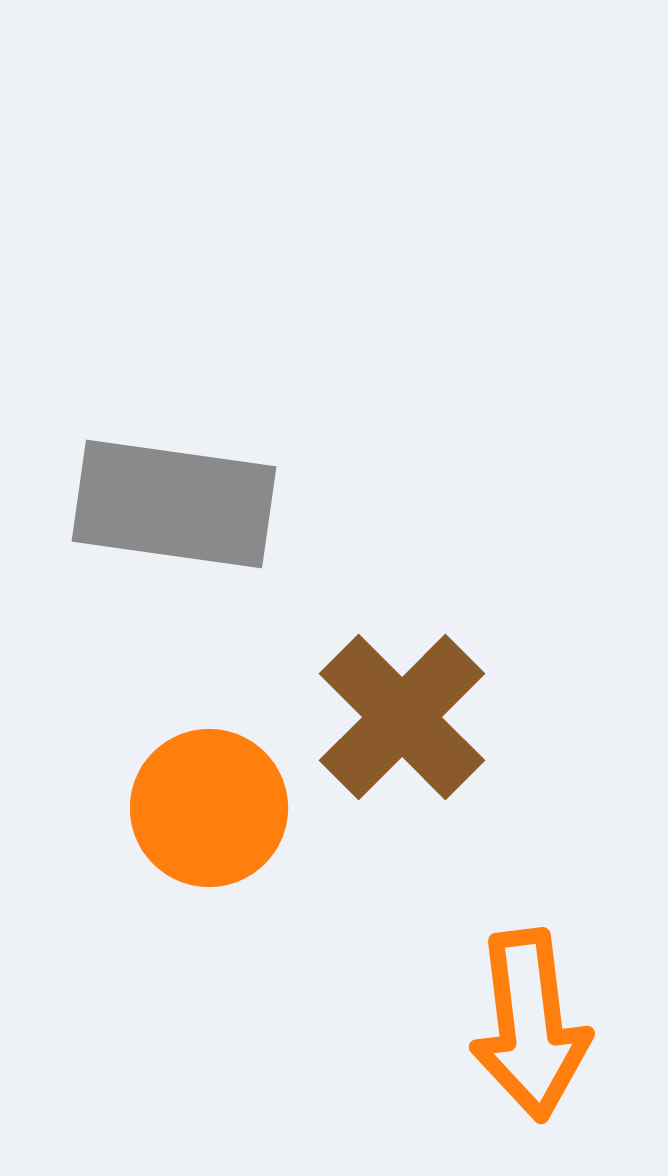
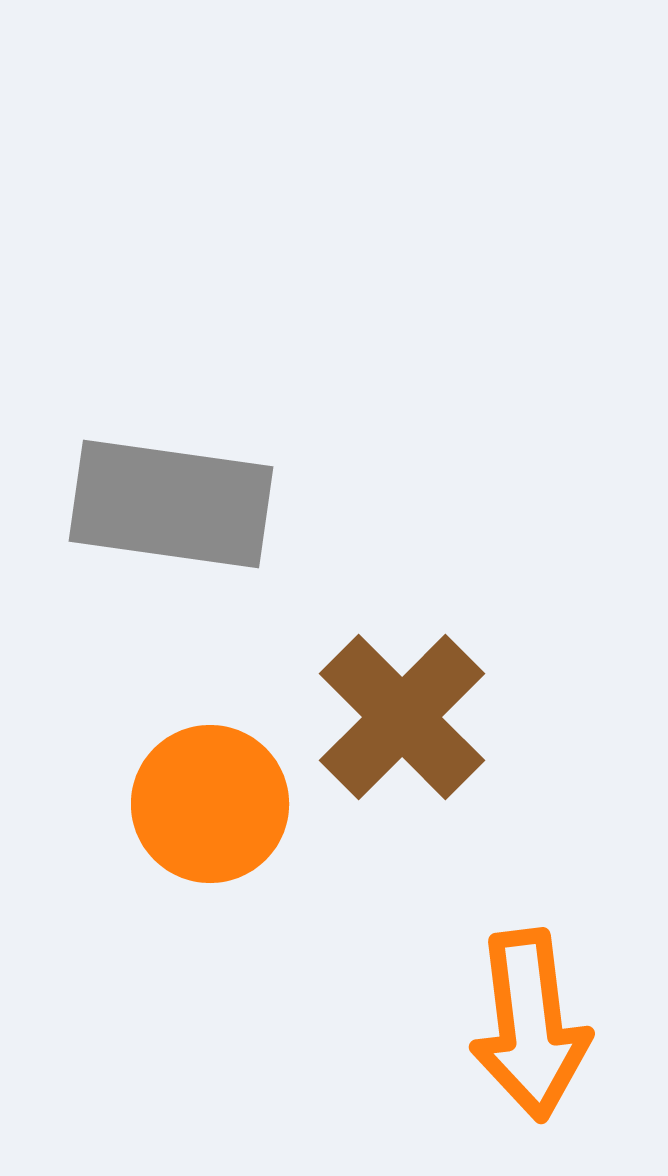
gray rectangle: moved 3 px left
orange circle: moved 1 px right, 4 px up
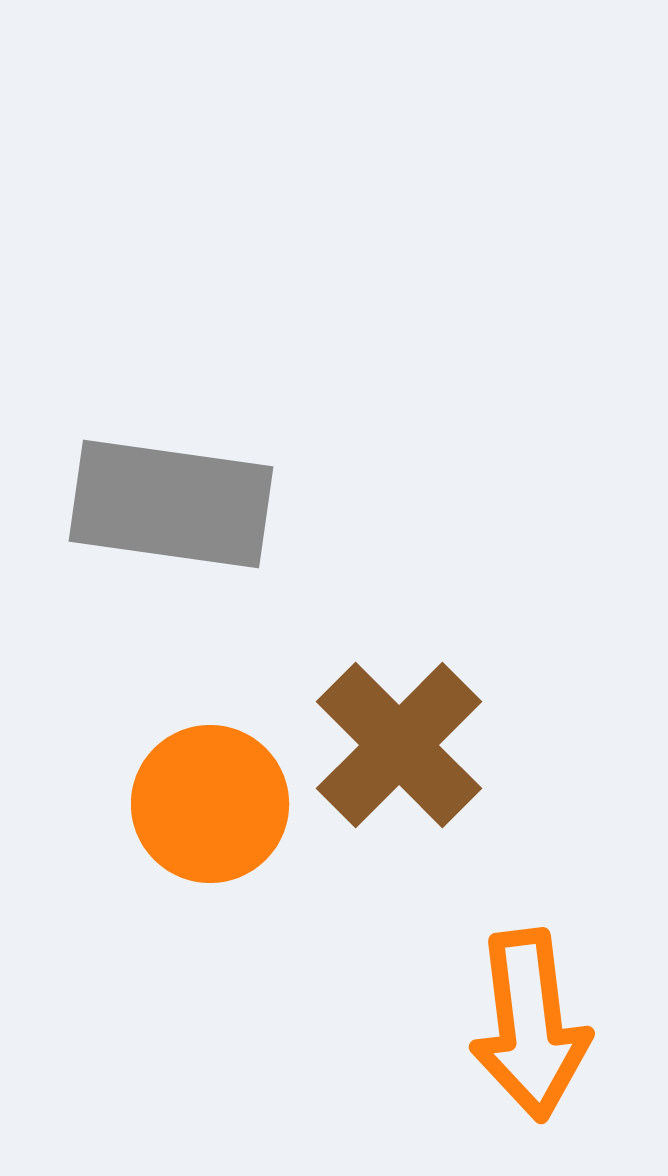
brown cross: moved 3 px left, 28 px down
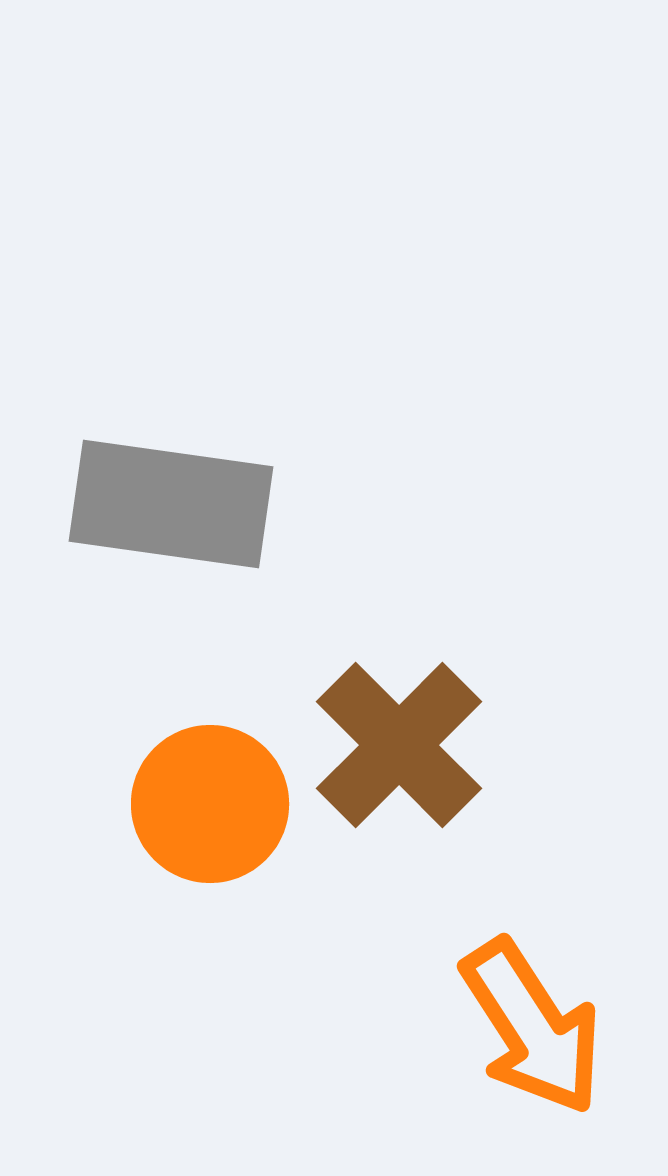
orange arrow: moved 2 px right, 2 px down; rotated 26 degrees counterclockwise
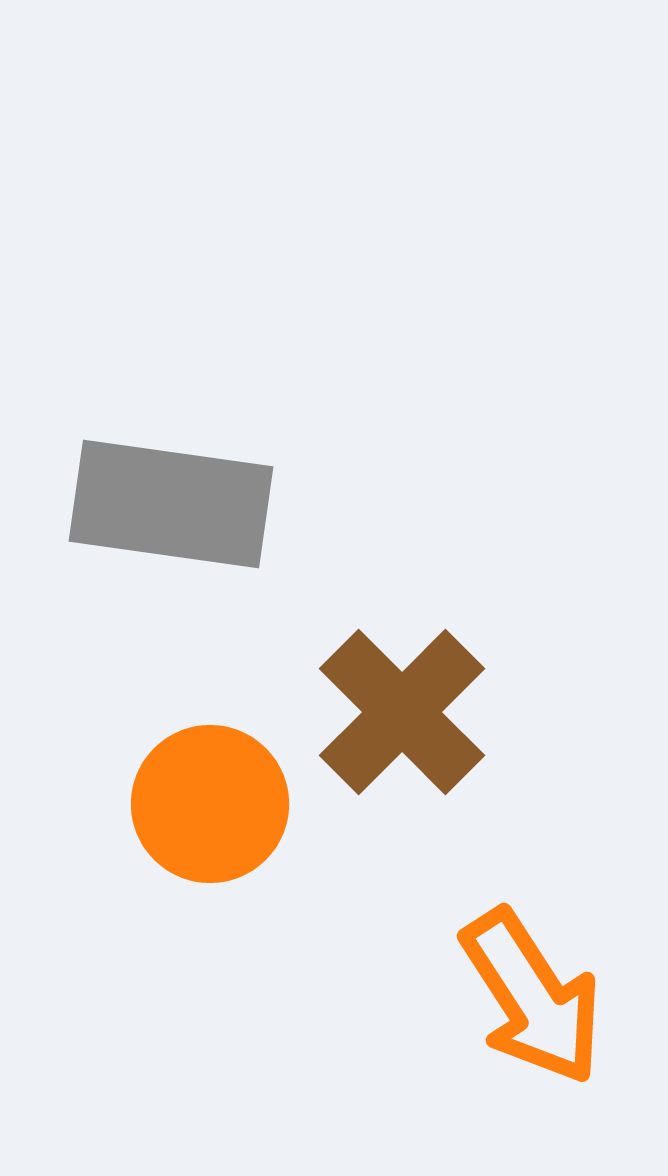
brown cross: moved 3 px right, 33 px up
orange arrow: moved 30 px up
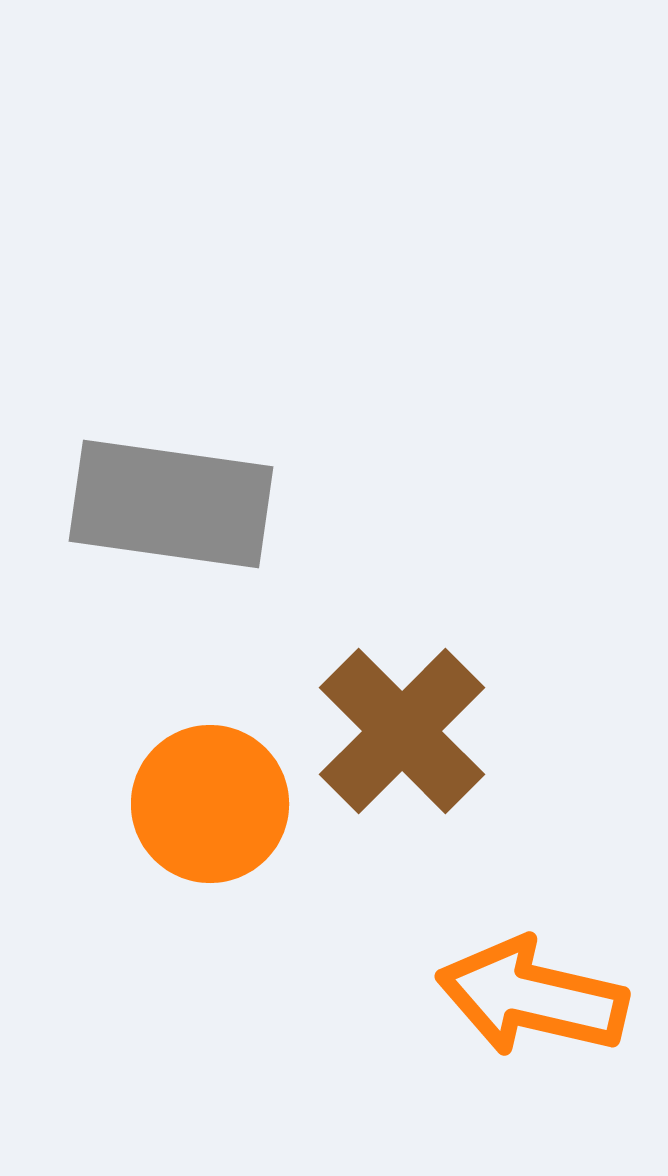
brown cross: moved 19 px down
orange arrow: rotated 136 degrees clockwise
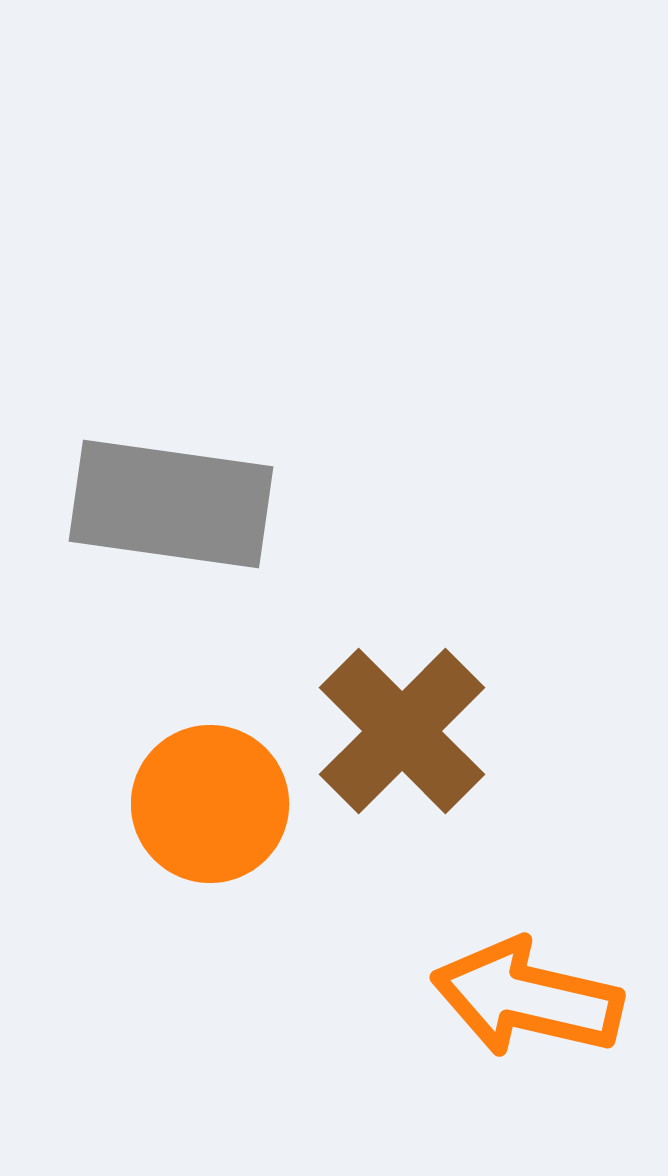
orange arrow: moved 5 px left, 1 px down
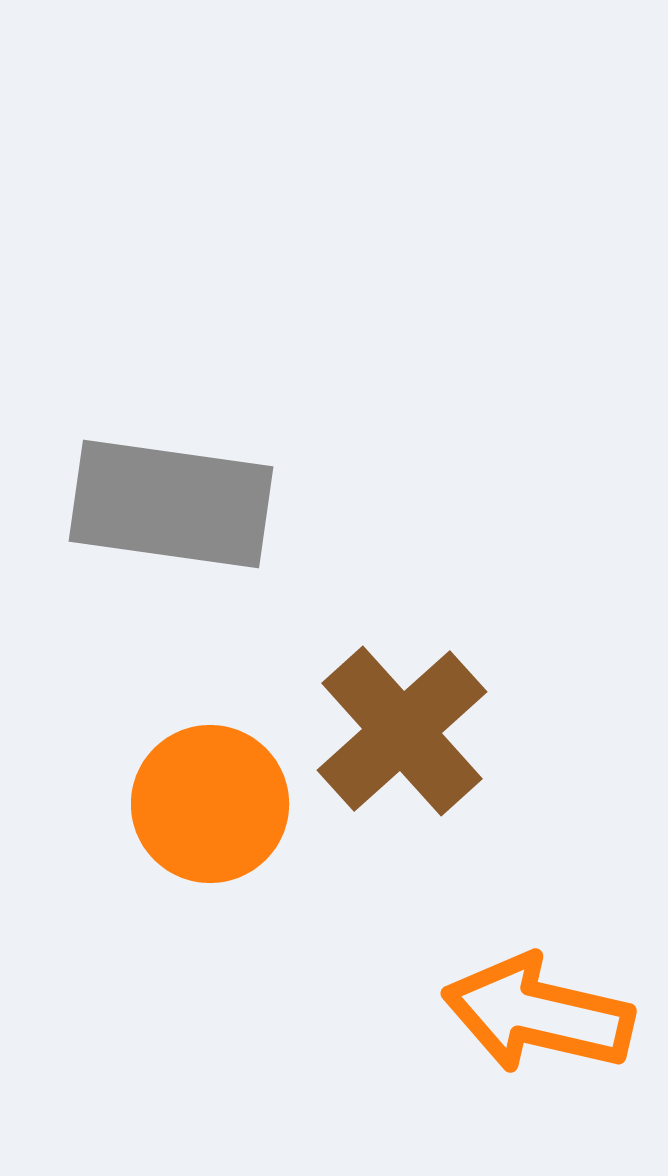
brown cross: rotated 3 degrees clockwise
orange arrow: moved 11 px right, 16 px down
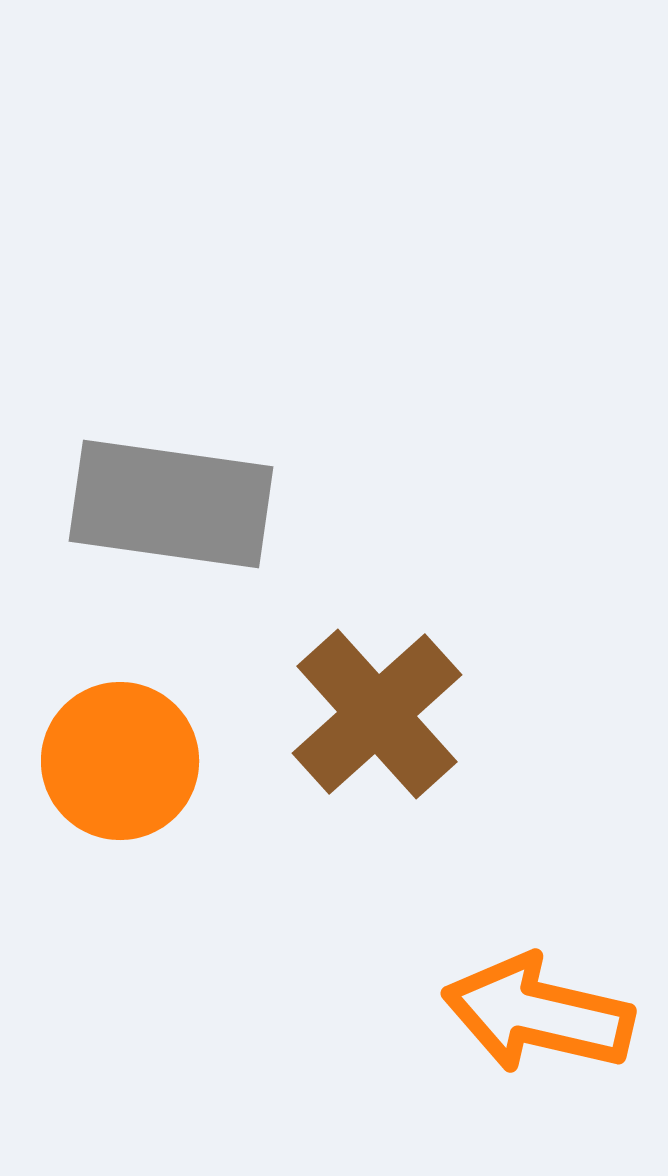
brown cross: moved 25 px left, 17 px up
orange circle: moved 90 px left, 43 px up
